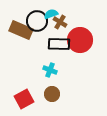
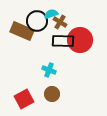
brown rectangle: moved 1 px right, 1 px down
black rectangle: moved 4 px right, 3 px up
cyan cross: moved 1 px left
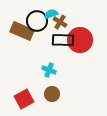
black rectangle: moved 1 px up
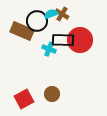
brown cross: moved 2 px right, 8 px up
cyan cross: moved 21 px up
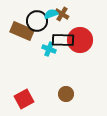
brown circle: moved 14 px right
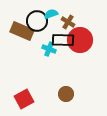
brown cross: moved 6 px right, 8 px down
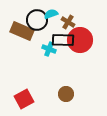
black circle: moved 1 px up
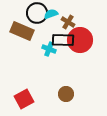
black circle: moved 7 px up
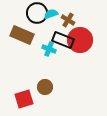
brown cross: moved 2 px up
brown rectangle: moved 4 px down
black rectangle: rotated 20 degrees clockwise
brown circle: moved 21 px left, 7 px up
red square: rotated 12 degrees clockwise
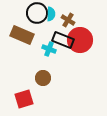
cyan semicircle: rotated 112 degrees clockwise
brown circle: moved 2 px left, 9 px up
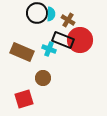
brown rectangle: moved 17 px down
